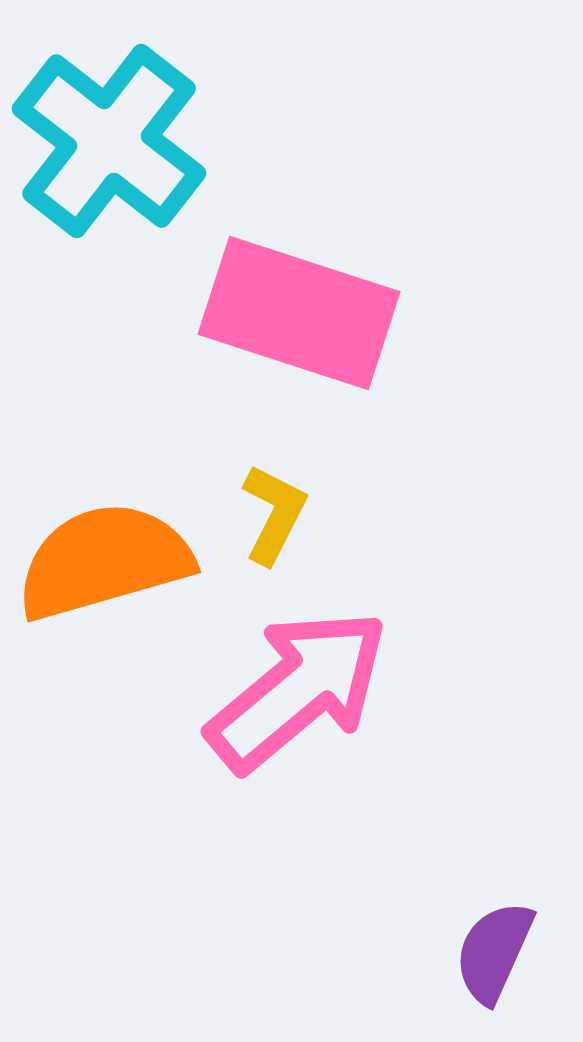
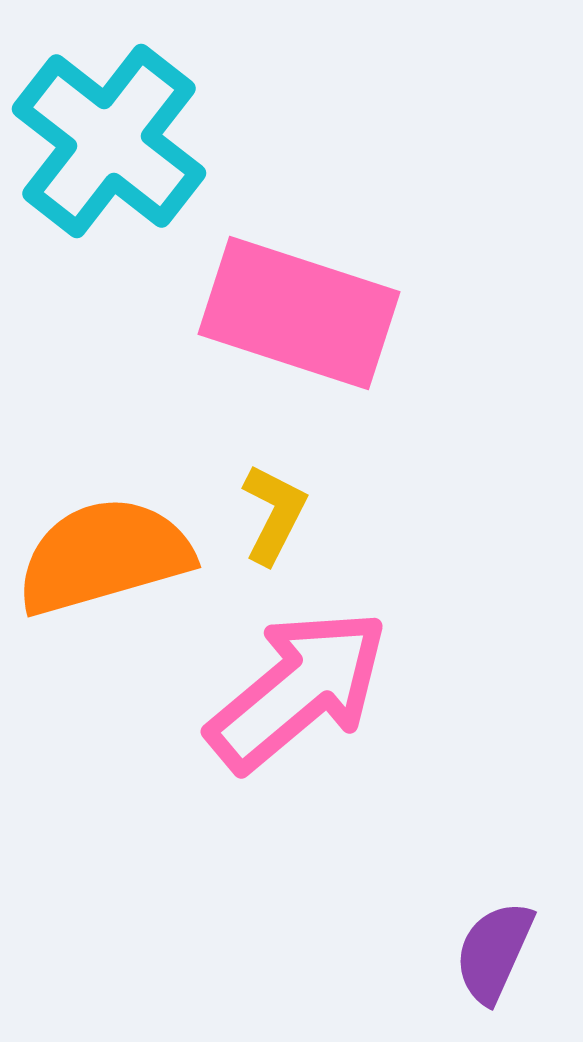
orange semicircle: moved 5 px up
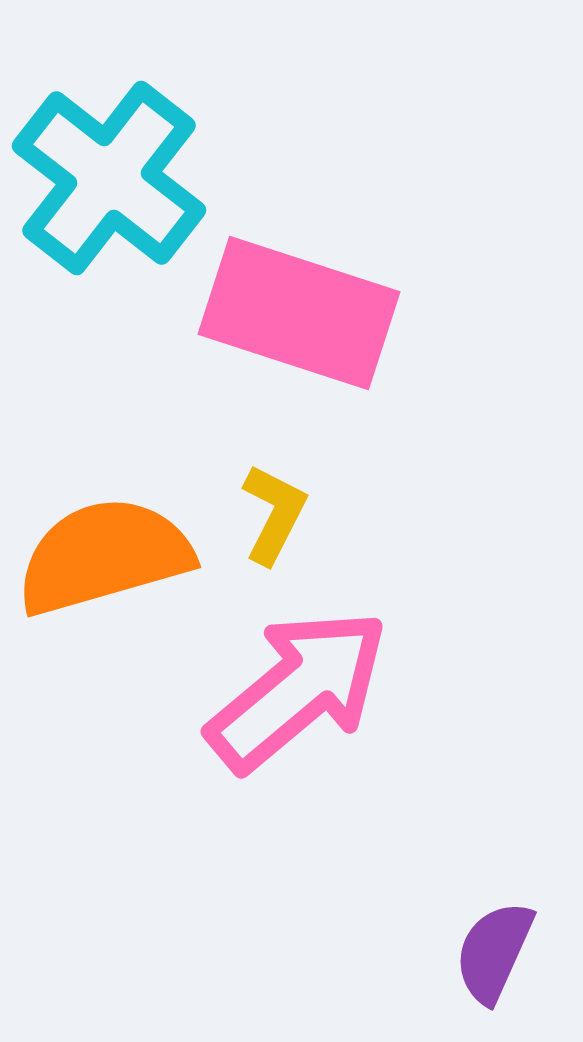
cyan cross: moved 37 px down
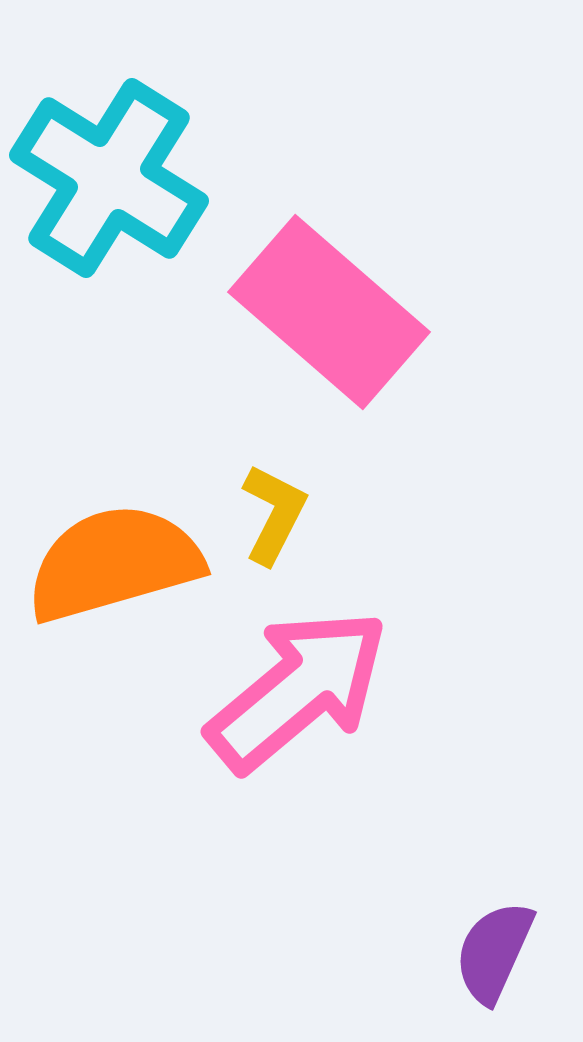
cyan cross: rotated 6 degrees counterclockwise
pink rectangle: moved 30 px right, 1 px up; rotated 23 degrees clockwise
orange semicircle: moved 10 px right, 7 px down
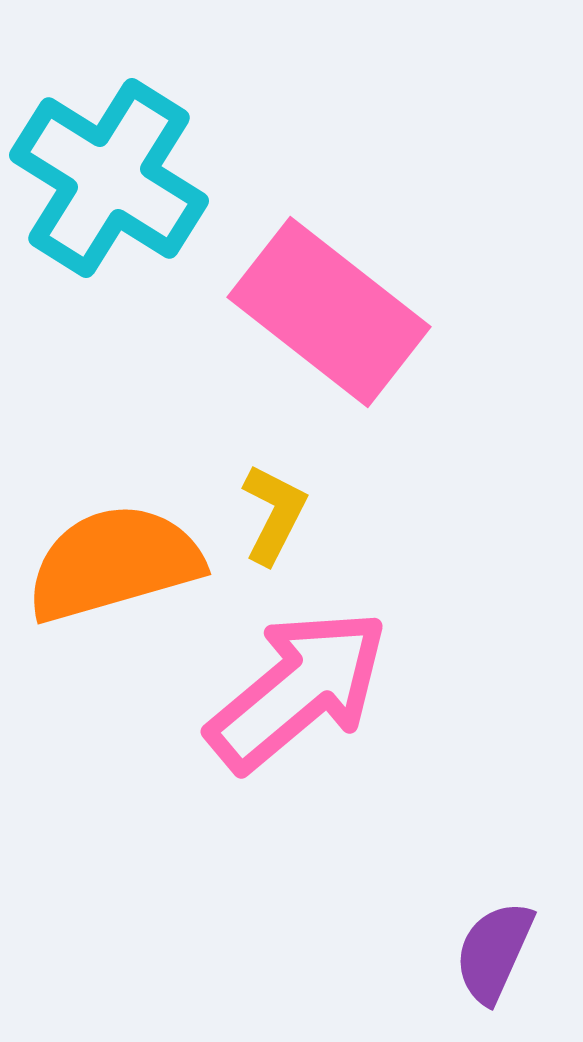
pink rectangle: rotated 3 degrees counterclockwise
